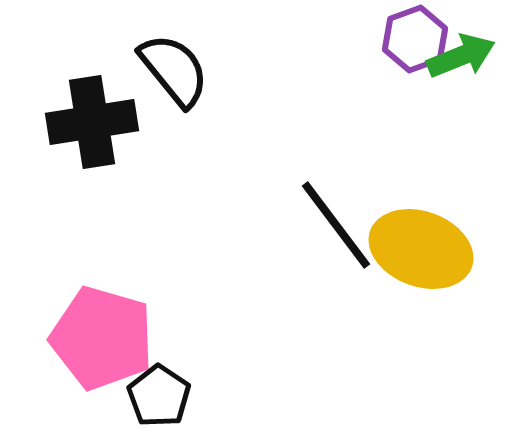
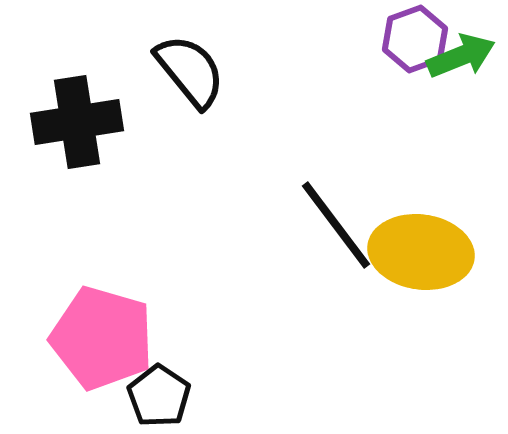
black semicircle: moved 16 px right, 1 px down
black cross: moved 15 px left
yellow ellipse: moved 3 px down; rotated 12 degrees counterclockwise
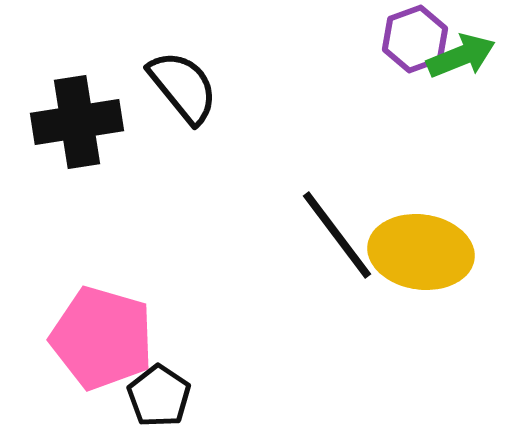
black semicircle: moved 7 px left, 16 px down
black line: moved 1 px right, 10 px down
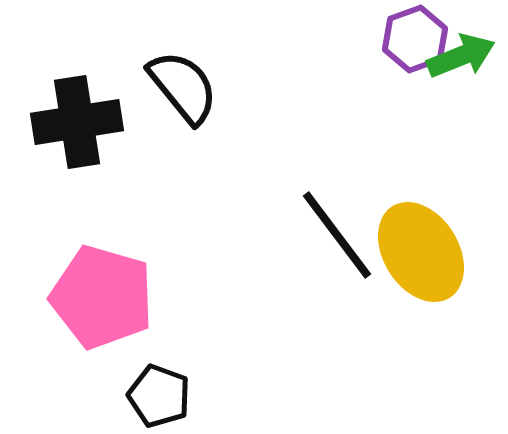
yellow ellipse: rotated 50 degrees clockwise
pink pentagon: moved 41 px up
black pentagon: rotated 14 degrees counterclockwise
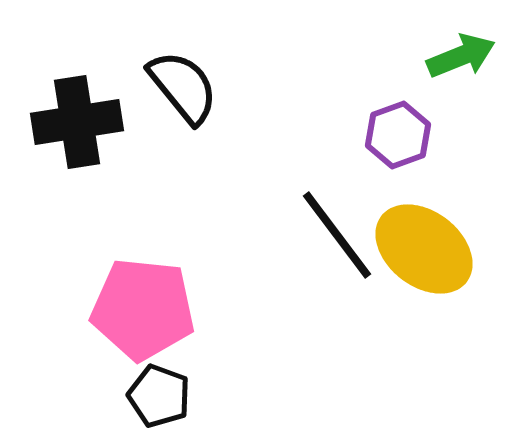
purple hexagon: moved 17 px left, 96 px down
yellow ellipse: moved 3 px right, 3 px up; rotated 20 degrees counterclockwise
pink pentagon: moved 41 px right, 12 px down; rotated 10 degrees counterclockwise
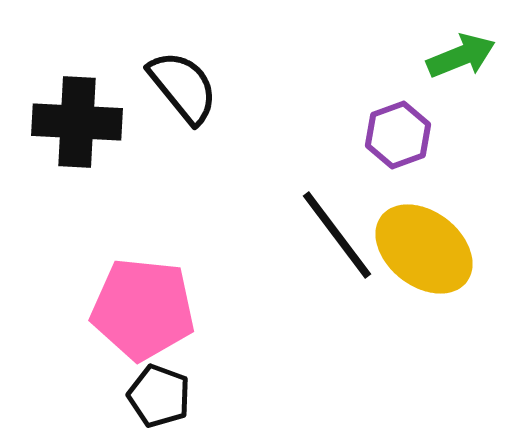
black cross: rotated 12 degrees clockwise
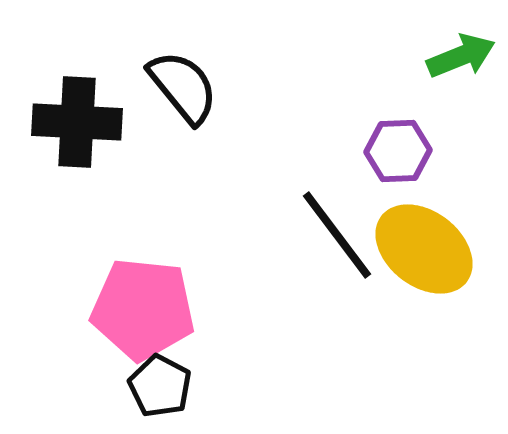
purple hexagon: moved 16 px down; rotated 18 degrees clockwise
black pentagon: moved 1 px right, 10 px up; rotated 8 degrees clockwise
